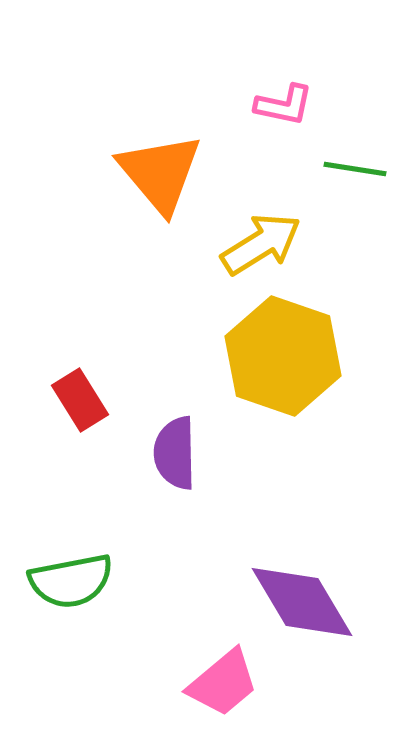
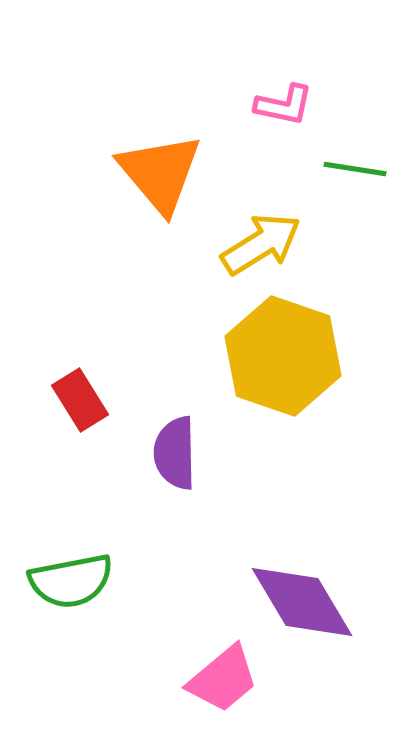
pink trapezoid: moved 4 px up
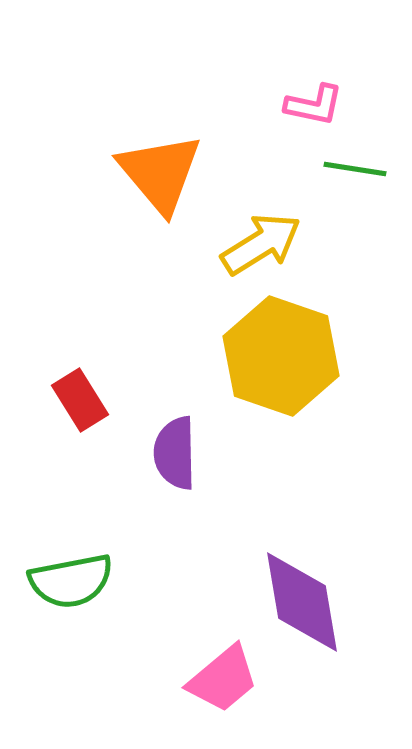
pink L-shape: moved 30 px right
yellow hexagon: moved 2 px left
purple diamond: rotated 21 degrees clockwise
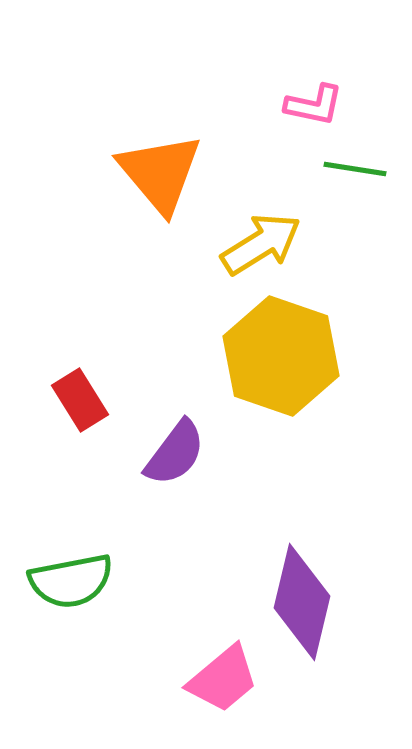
purple semicircle: rotated 142 degrees counterclockwise
purple diamond: rotated 23 degrees clockwise
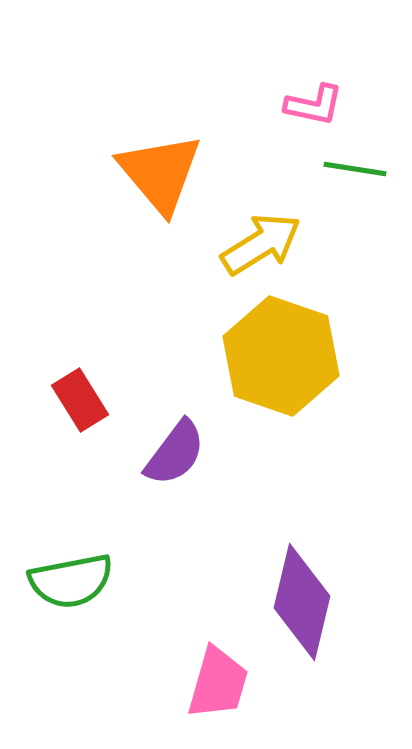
pink trapezoid: moved 5 px left, 4 px down; rotated 34 degrees counterclockwise
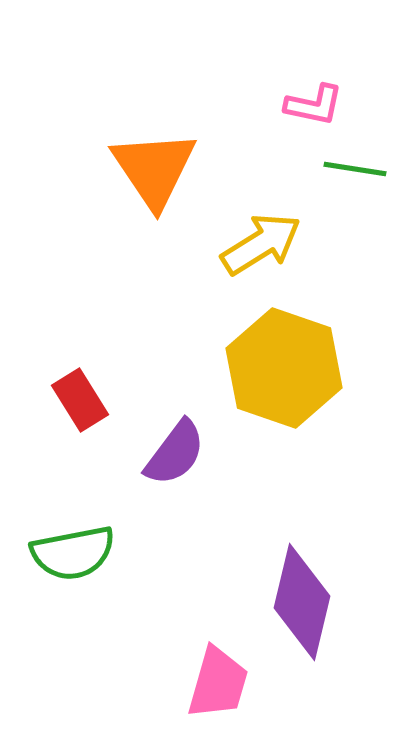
orange triangle: moved 6 px left, 4 px up; rotated 6 degrees clockwise
yellow hexagon: moved 3 px right, 12 px down
green semicircle: moved 2 px right, 28 px up
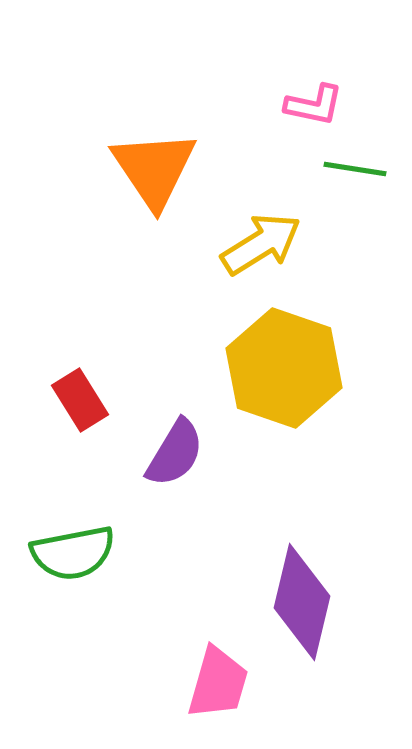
purple semicircle: rotated 6 degrees counterclockwise
